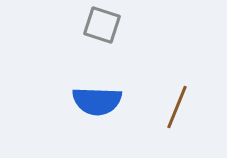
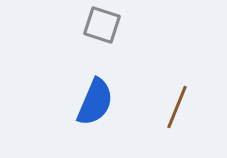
blue semicircle: moved 2 px left, 1 px down; rotated 69 degrees counterclockwise
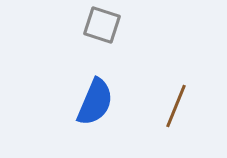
brown line: moved 1 px left, 1 px up
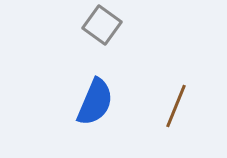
gray square: rotated 18 degrees clockwise
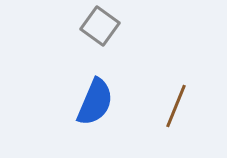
gray square: moved 2 px left, 1 px down
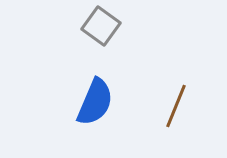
gray square: moved 1 px right
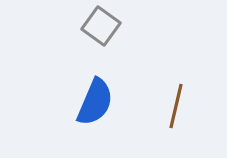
brown line: rotated 9 degrees counterclockwise
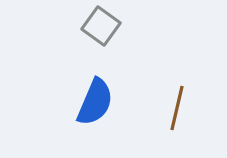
brown line: moved 1 px right, 2 px down
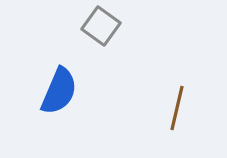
blue semicircle: moved 36 px left, 11 px up
